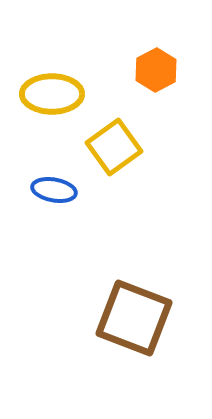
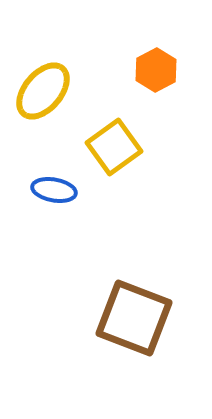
yellow ellipse: moved 9 px left, 3 px up; rotated 50 degrees counterclockwise
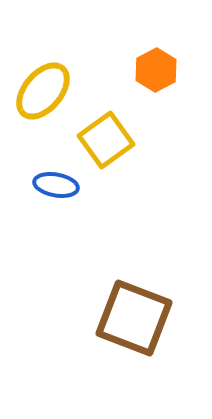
yellow square: moved 8 px left, 7 px up
blue ellipse: moved 2 px right, 5 px up
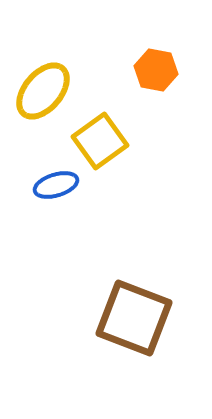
orange hexagon: rotated 21 degrees counterclockwise
yellow square: moved 6 px left, 1 px down
blue ellipse: rotated 27 degrees counterclockwise
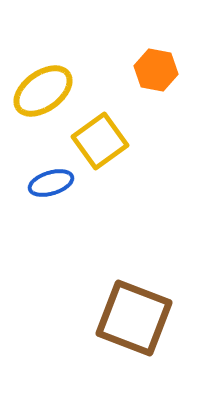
yellow ellipse: rotated 14 degrees clockwise
blue ellipse: moved 5 px left, 2 px up
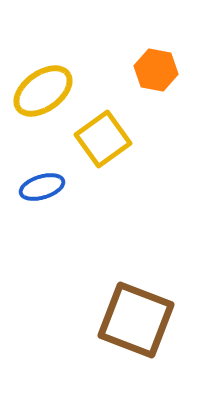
yellow square: moved 3 px right, 2 px up
blue ellipse: moved 9 px left, 4 px down
brown square: moved 2 px right, 2 px down
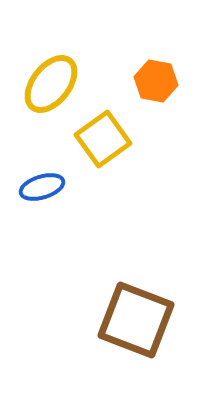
orange hexagon: moved 11 px down
yellow ellipse: moved 8 px right, 7 px up; rotated 16 degrees counterclockwise
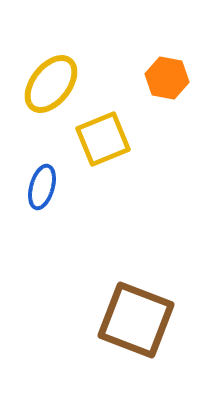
orange hexagon: moved 11 px right, 3 px up
yellow square: rotated 14 degrees clockwise
blue ellipse: rotated 57 degrees counterclockwise
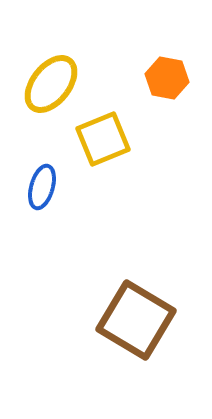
brown square: rotated 10 degrees clockwise
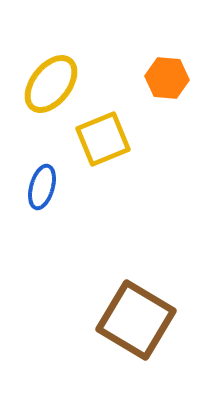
orange hexagon: rotated 6 degrees counterclockwise
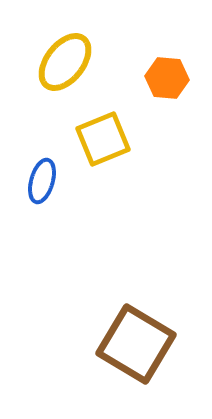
yellow ellipse: moved 14 px right, 22 px up
blue ellipse: moved 6 px up
brown square: moved 24 px down
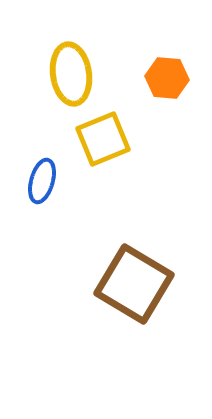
yellow ellipse: moved 6 px right, 12 px down; rotated 46 degrees counterclockwise
brown square: moved 2 px left, 60 px up
